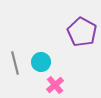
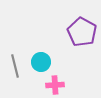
gray line: moved 3 px down
pink cross: rotated 36 degrees clockwise
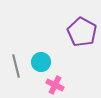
gray line: moved 1 px right
pink cross: rotated 30 degrees clockwise
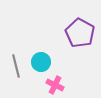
purple pentagon: moved 2 px left, 1 px down
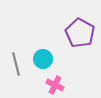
cyan circle: moved 2 px right, 3 px up
gray line: moved 2 px up
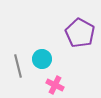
cyan circle: moved 1 px left
gray line: moved 2 px right, 2 px down
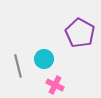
cyan circle: moved 2 px right
